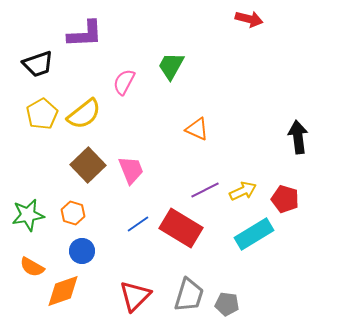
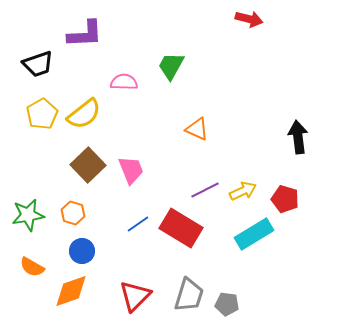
pink semicircle: rotated 64 degrees clockwise
orange diamond: moved 8 px right
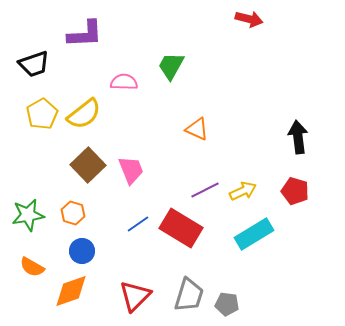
black trapezoid: moved 4 px left
red pentagon: moved 10 px right, 8 px up
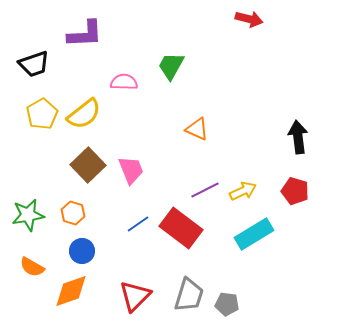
red rectangle: rotated 6 degrees clockwise
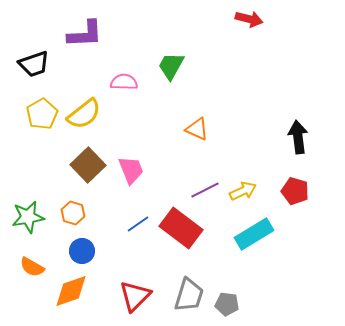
green star: moved 2 px down
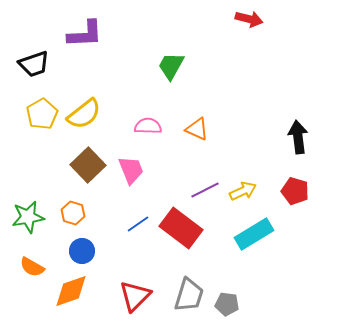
pink semicircle: moved 24 px right, 44 px down
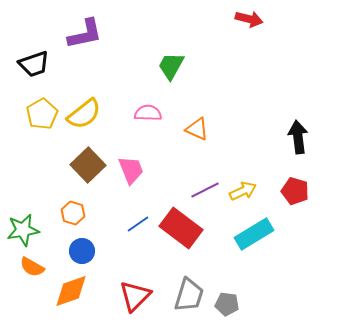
purple L-shape: rotated 9 degrees counterclockwise
pink semicircle: moved 13 px up
green star: moved 5 px left, 13 px down
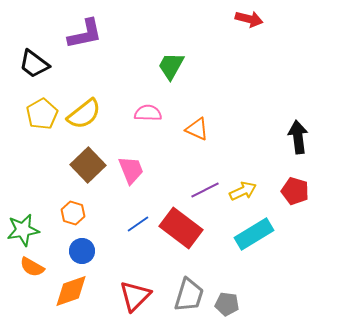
black trapezoid: rotated 56 degrees clockwise
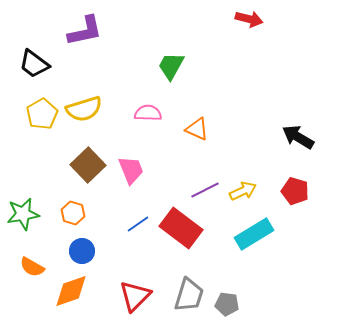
purple L-shape: moved 3 px up
yellow semicircle: moved 5 px up; rotated 21 degrees clockwise
black arrow: rotated 52 degrees counterclockwise
green star: moved 16 px up
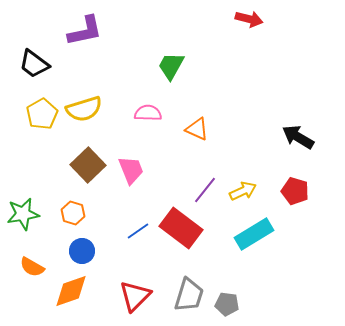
purple line: rotated 24 degrees counterclockwise
blue line: moved 7 px down
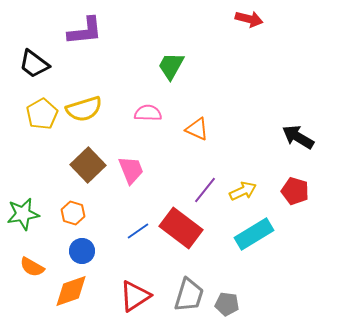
purple L-shape: rotated 6 degrees clockwise
red triangle: rotated 12 degrees clockwise
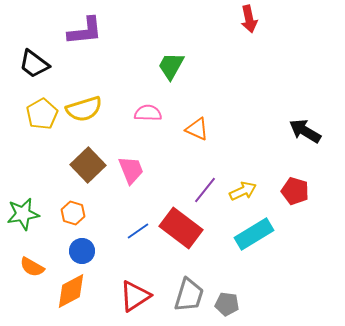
red arrow: rotated 64 degrees clockwise
black arrow: moved 7 px right, 6 px up
orange diamond: rotated 9 degrees counterclockwise
